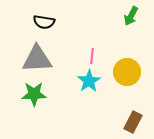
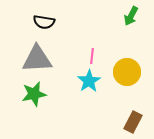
green star: rotated 10 degrees counterclockwise
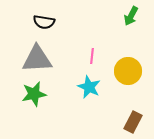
yellow circle: moved 1 px right, 1 px up
cyan star: moved 6 px down; rotated 15 degrees counterclockwise
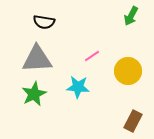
pink line: rotated 49 degrees clockwise
cyan star: moved 11 px left; rotated 20 degrees counterclockwise
green star: rotated 15 degrees counterclockwise
brown rectangle: moved 1 px up
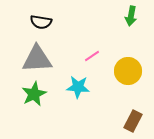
green arrow: rotated 18 degrees counterclockwise
black semicircle: moved 3 px left
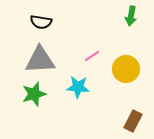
gray triangle: moved 3 px right, 1 px down
yellow circle: moved 2 px left, 2 px up
green star: rotated 10 degrees clockwise
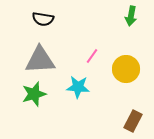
black semicircle: moved 2 px right, 3 px up
pink line: rotated 21 degrees counterclockwise
